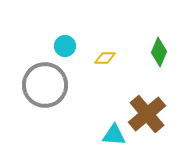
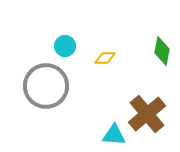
green diamond: moved 3 px right, 1 px up; rotated 12 degrees counterclockwise
gray circle: moved 1 px right, 1 px down
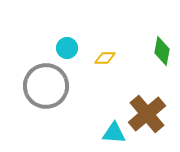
cyan circle: moved 2 px right, 2 px down
cyan triangle: moved 2 px up
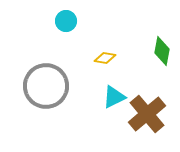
cyan circle: moved 1 px left, 27 px up
yellow diamond: rotated 10 degrees clockwise
cyan triangle: moved 36 px up; rotated 30 degrees counterclockwise
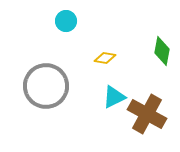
brown cross: rotated 21 degrees counterclockwise
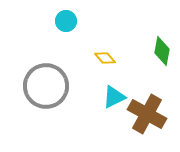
yellow diamond: rotated 40 degrees clockwise
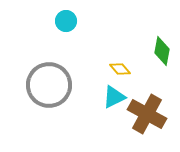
yellow diamond: moved 15 px right, 11 px down
gray circle: moved 3 px right, 1 px up
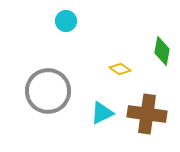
yellow diamond: rotated 15 degrees counterclockwise
gray circle: moved 1 px left, 6 px down
cyan triangle: moved 12 px left, 16 px down
brown cross: rotated 21 degrees counterclockwise
